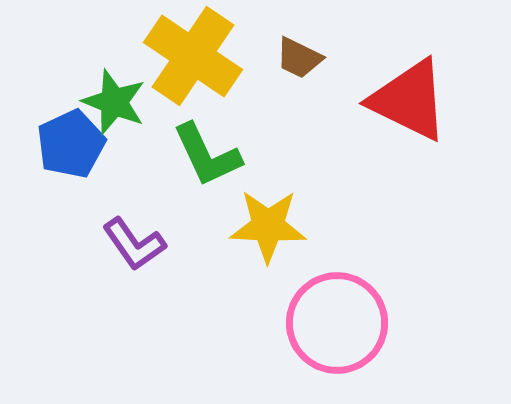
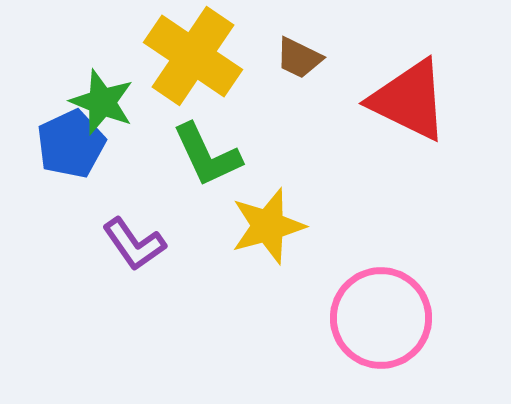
green star: moved 12 px left
yellow star: rotated 18 degrees counterclockwise
pink circle: moved 44 px right, 5 px up
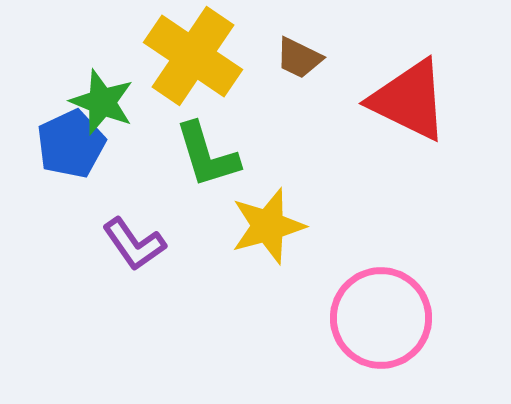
green L-shape: rotated 8 degrees clockwise
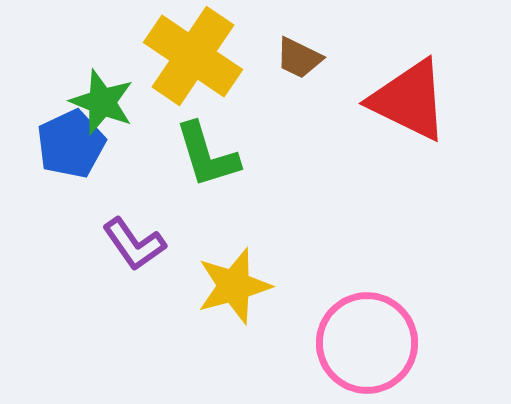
yellow star: moved 34 px left, 60 px down
pink circle: moved 14 px left, 25 px down
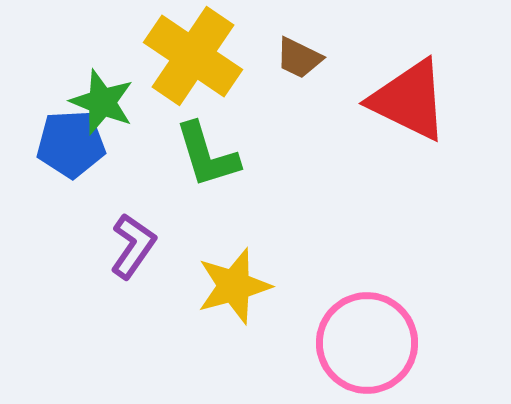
blue pentagon: rotated 22 degrees clockwise
purple L-shape: moved 1 px left, 2 px down; rotated 110 degrees counterclockwise
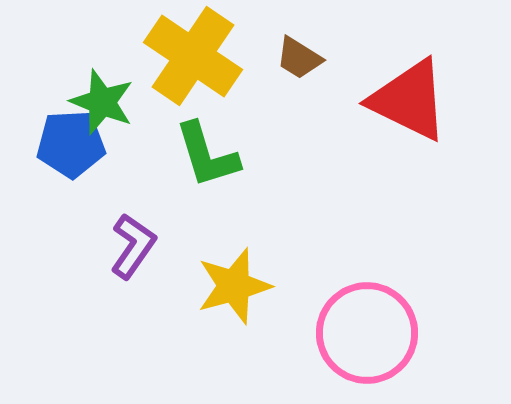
brown trapezoid: rotated 6 degrees clockwise
pink circle: moved 10 px up
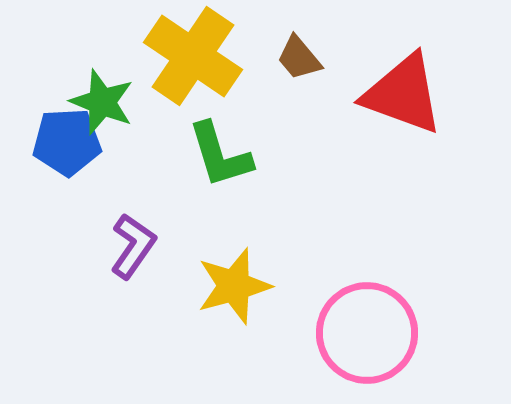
brown trapezoid: rotated 18 degrees clockwise
red triangle: moved 6 px left, 6 px up; rotated 6 degrees counterclockwise
blue pentagon: moved 4 px left, 2 px up
green L-shape: moved 13 px right
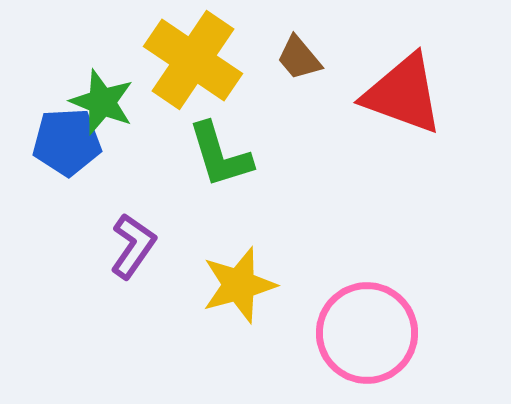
yellow cross: moved 4 px down
yellow star: moved 5 px right, 1 px up
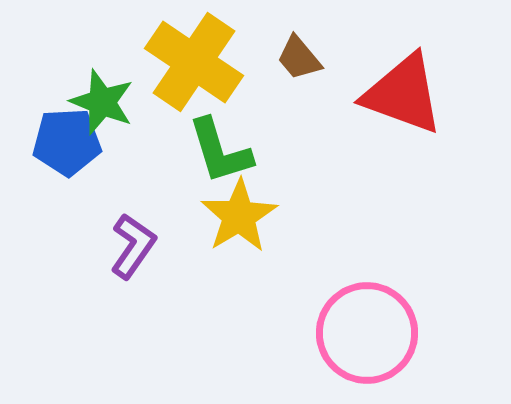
yellow cross: moved 1 px right, 2 px down
green L-shape: moved 4 px up
yellow star: moved 69 px up; rotated 16 degrees counterclockwise
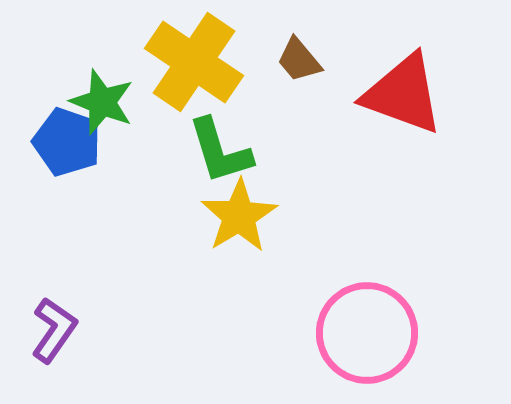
brown trapezoid: moved 2 px down
blue pentagon: rotated 22 degrees clockwise
purple L-shape: moved 79 px left, 84 px down
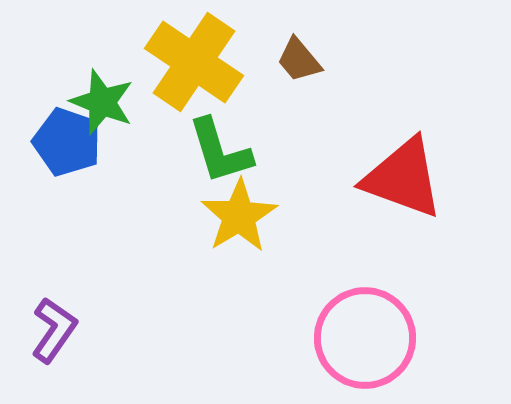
red triangle: moved 84 px down
pink circle: moved 2 px left, 5 px down
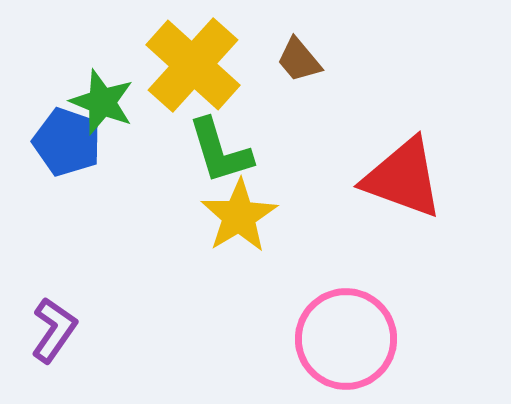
yellow cross: moved 1 px left, 3 px down; rotated 8 degrees clockwise
pink circle: moved 19 px left, 1 px down
